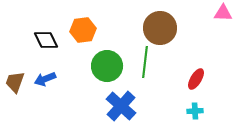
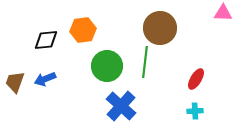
black diamond: rotated 70 degrees counterclockwise
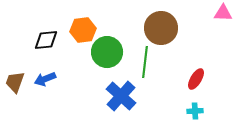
brown circle: moved 1 px right
green circle: moved 14 px up
blue cross: moved 10 px up
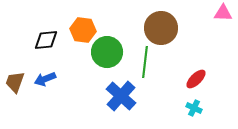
orange hexagon: rotated 15 degrees clockwise
red ellipse: rotated 15 degrees clockwise
cyan cross: moved 1 px left, 3 px up; rotated 28 degrees clockwise
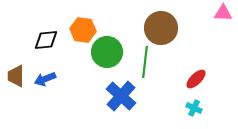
brown trapezoid: moved 1 px right, 6 px up; rotated 20 degrees counterclockwise
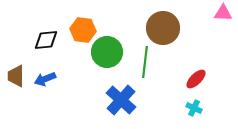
brown circle: moved 2 px right
blue cross: moved 4 px down
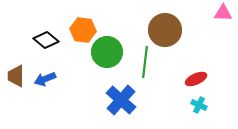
brown circle: moved 2 px right, 2 px down
black diamond: rotated 45 degrees clockwise
red ellipse: rotated 20 degrees clockwise
cyan cross: moved 5 px right, 3 px up
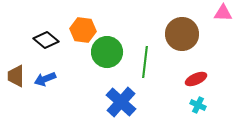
brown circle: moved 17 px right, 4 px down
blue cross: moved 2 px down
cyan cross: moved 1 px left
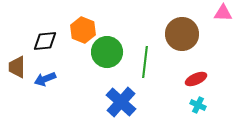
orange hexagon: rotated 15 degrees clockwise
black diamond: moved 1 px left, 1 px down; rotated 45 degrees counterclockwise
brown trapezoid: moved 1 px right, 9 px up
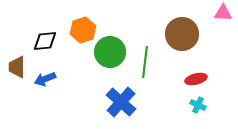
orange hexagon: rotated 20 degrees clockwise
green circle: moved 3 px right
red ellipse: rotated 10 degrees clockwise
